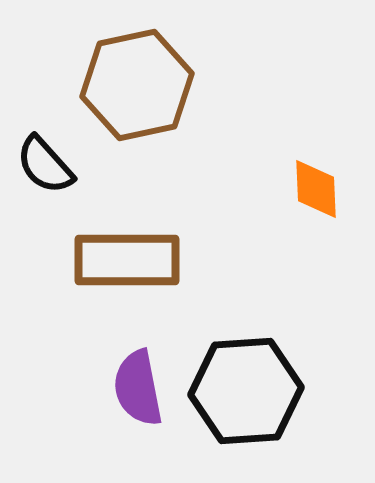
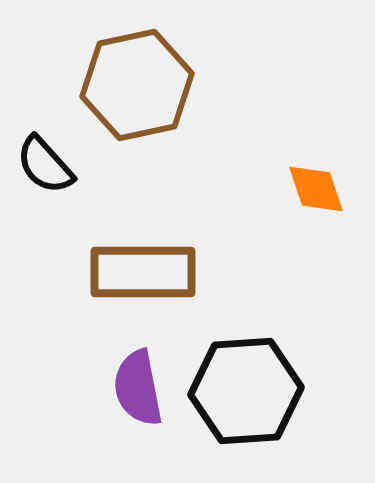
orange diamond: rotated 16 degrees counterclockwise
brown rectangle: moved 16 px right, 12 px down
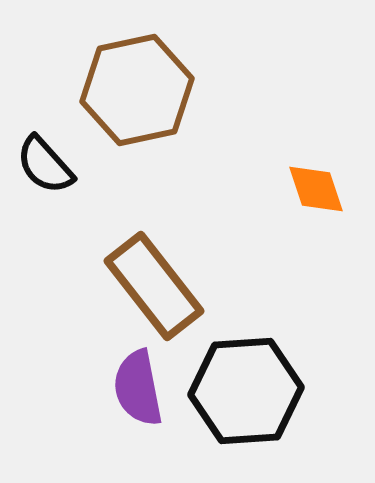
brown hexagon: moved 5 px down
brown rectangle: moved 11 px right, 14 px down; rotated 52 degrees clockwise
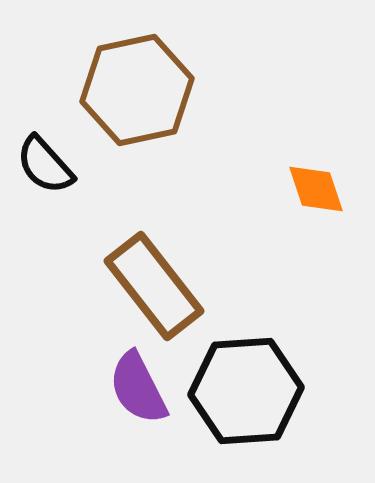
purple semicircle: rotated 16 degrees counterclockwise
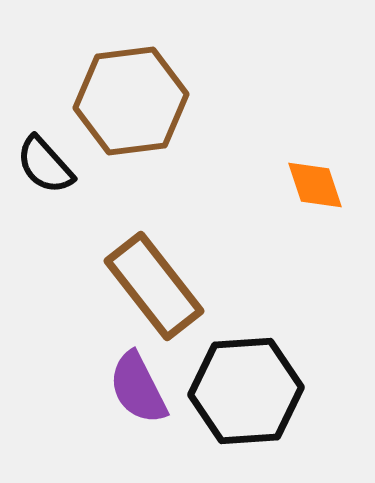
brown hexagon: moved 6 px left, 11 px down; rotated 5 degrees clockwise
orange diamond: moved 1 px left, 4 px up
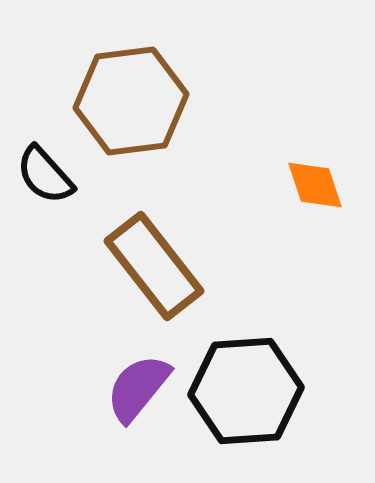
black semicircle: moved 10 px down
brown rectangle: moved 20 px up
purple semicircle: rotated 66 degrees clockwise
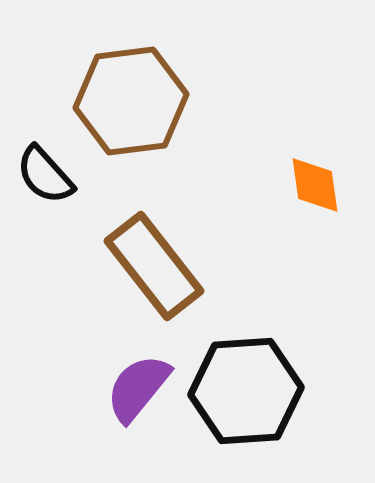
orange diamond: rotated 10 degrees clockwise
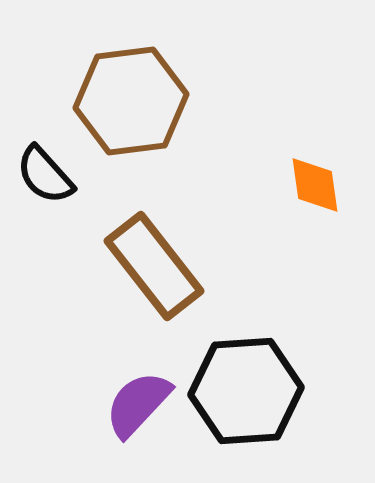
purple semicircle: moved 16 px down; rotated 4 degrees clockwise
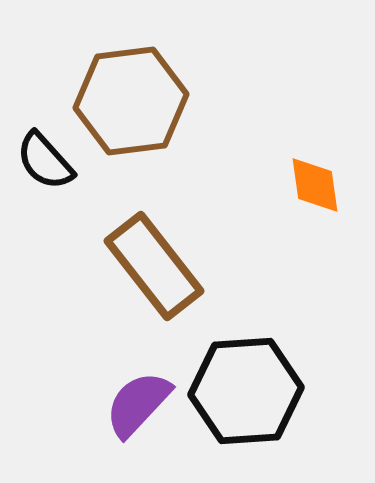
black semicircle: moved 14 px up
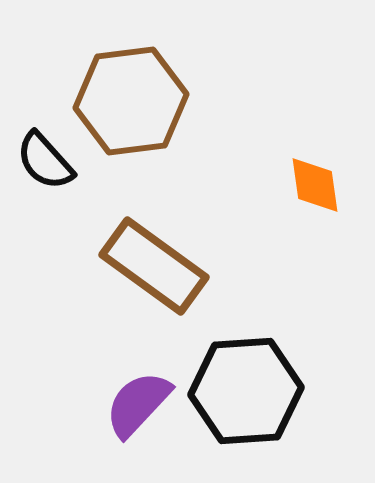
brown rectangle: rotated 16 degrees counterclockwise
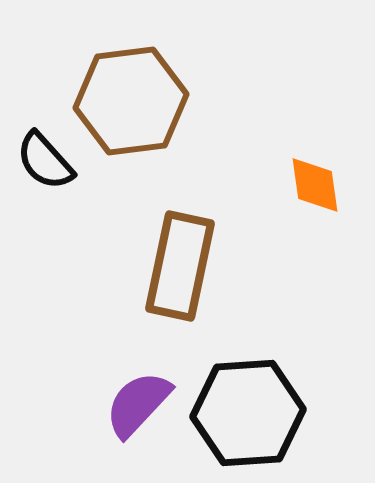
brown rectangle: moved 26 px right; rotated 66 degrees clockwise
black hexagon: moved 2 px right, 22 px down
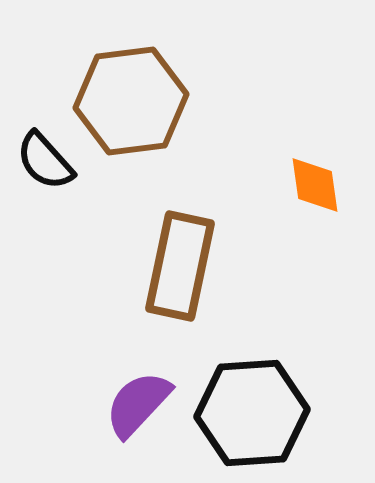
black hexagon: moved 4 px right
